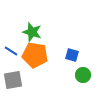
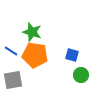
green circle: moved 2 px left
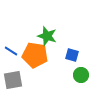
green star: moved 15 px right, 4 px down
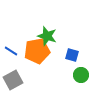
orange pentagon: moved 2 px right, 4 px up; rotated 20 degrees counterclockwise
gray square: rotated 18 degrees counterclockwise
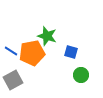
orange pentagon: moved 5 px left, 2 px down
blue square: moved 1 px left, 3 px up
